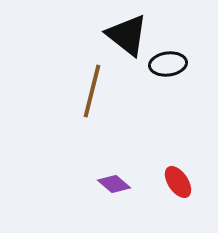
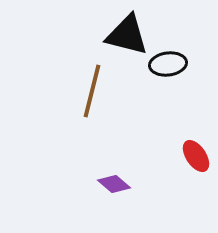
black triangle: rotated 24 degrees counterclockwise
red ellipse: moved 18 px right, 26 px up
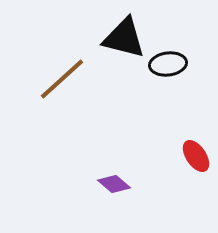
black triangle: moved 3 px left, 3 px down
brown line: moved 30 px left, 12 px up; rotated 34 degrees clockwise
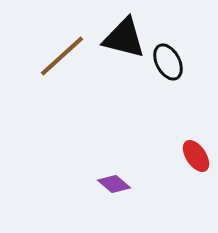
black ellipse: moved 2 px up; rotated 69 degrees clockwise
brown line: moved 23 px up
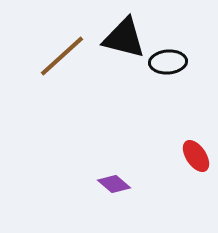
black ellipse: rotated 66 degrees counterclockwise
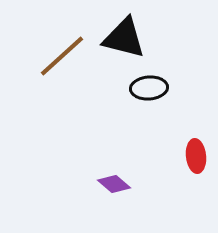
black ellipse: moved 19 px left, 26 px down
red ellipse: rotated 28 degrees clockwise
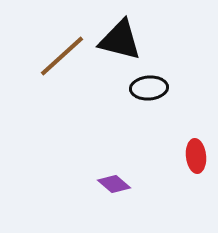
black triangle: moved 4 px left, 2 px down
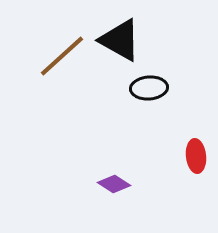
black triangle: rotated 15 degrees clockwise
purple diamond: rotated 8 degrees counterclockwise
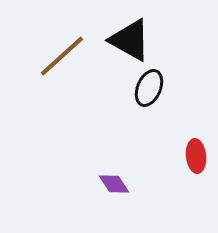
black triangle: moved 10 px right
black ellipse: rotated 63 degrees counterclockwise
purple diamond: rotated 24 degrees clockwise
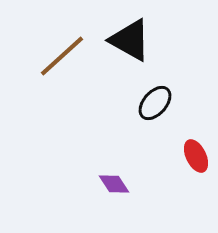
black ellipse: moved 6 px right, 15 px down; rotated 18 degrees clockwise
red ellipse: rotated 20 degrees counterclockwise
